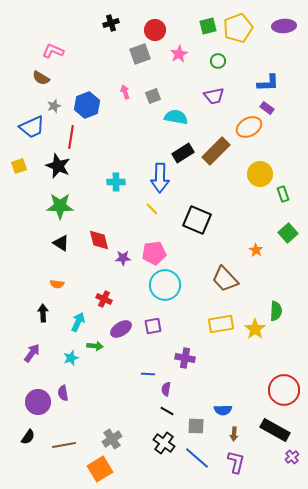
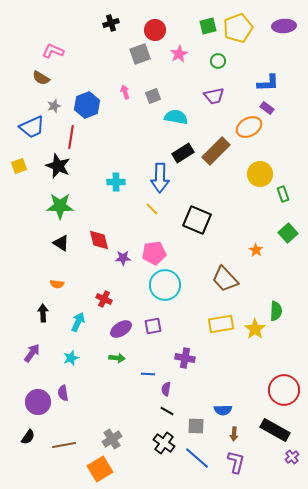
green arrow at (95, 346): moved 22 px right, 12 px down
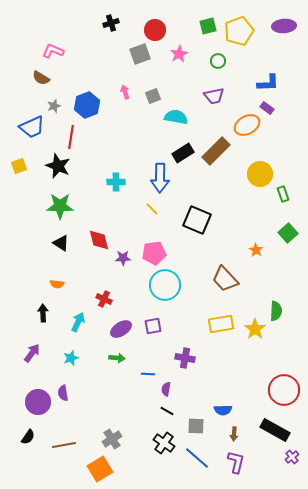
yellow pentagon at (238, 28): moved 1 px right, 3 px down
orange ellipse at (249, 127): moved 2 px left, 2 px up
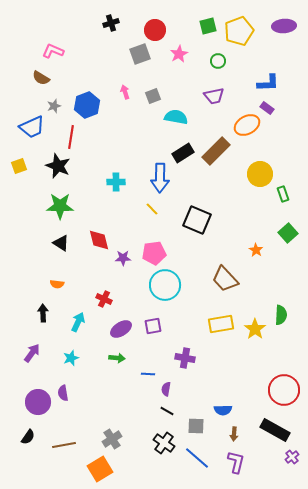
green semicircle at (276, 311): moved 5 px right, 4 px down
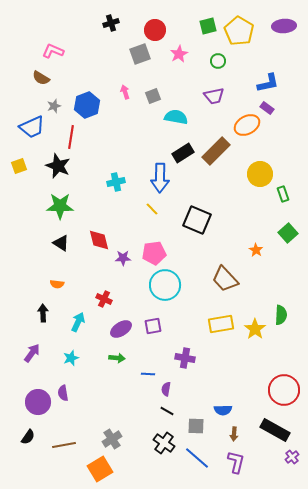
yellow pentagon at (239, 31): rotated 20 degrees counterclockwise
blue L-shape at (268, 83): rotated 10 degrees counterclockwise
cyan cross at (116, 182): rotated 12 degrees counterclockwise
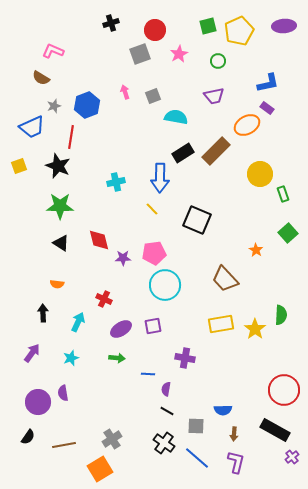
yellow pentagon at (239, 31): rotated 16 degrees clockwise
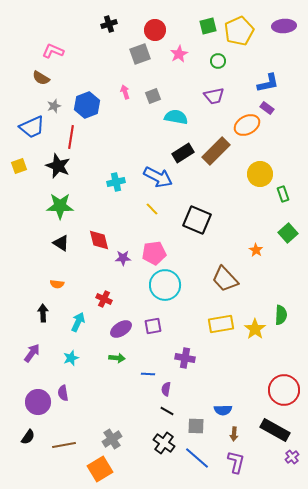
black cross at (111, 23): moved 2 px left, 1 px down
blue arrow at (160, 178): moved 2 px left, 1 px up; rotated 64 degrees counterclockwise
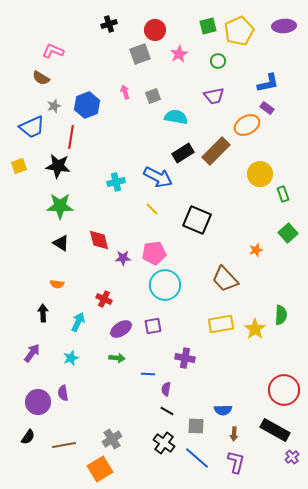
black star at (58, 166): rotated 15 degrees counterclockwise
orange star at (256, 250): rotated 24 degrees clockwise
